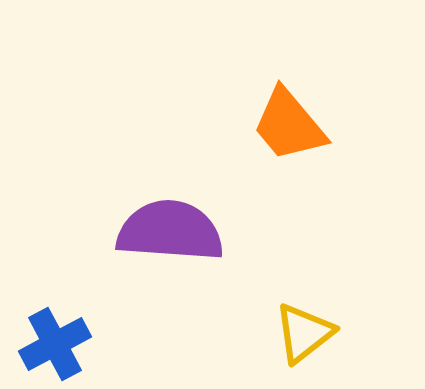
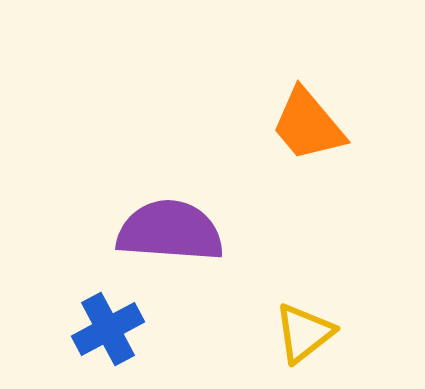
orange trapezoid: moved 19 px right
blue cross: moved 53 px right, 15 px up
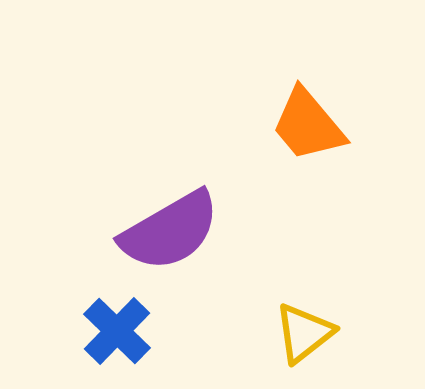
purple semicircle: rotated 146 degrees clockwise
blue cross: moved 9 px right, 2 px down; rotated 18 degrees counterclockwise
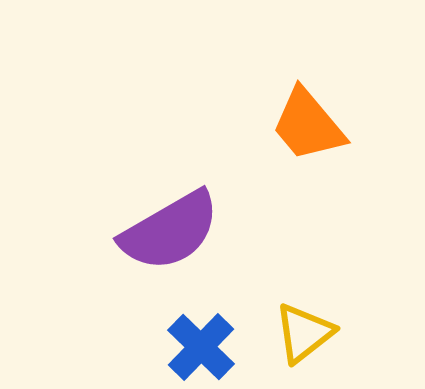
blue cross: moved 84 px right, 16 px down
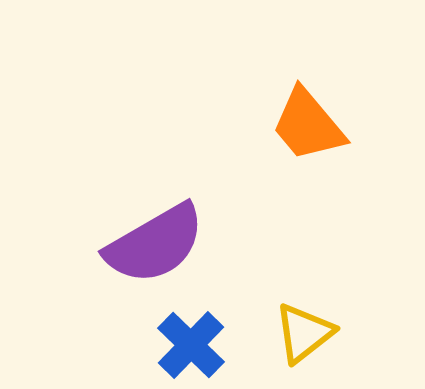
purple semicircle: moved 15 px left, 13 px down
blue cross: moved 10 px left, 2 px up
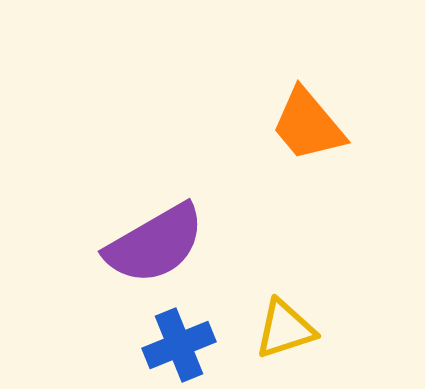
yellow triangle: moved 19 px left, 4 px up; rotated 20 degrees clockwise
blue cross: moved 12 px left; rotated 24 degrees clockwise
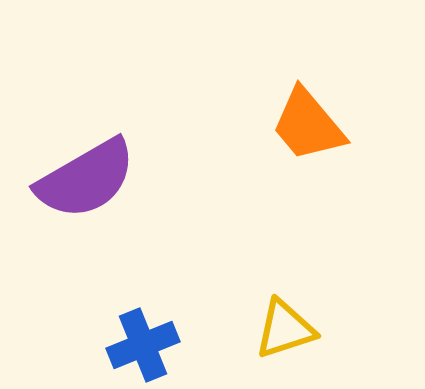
purple semicircle: moved 69 px left, 65 px up
blue cross: moved 36 px left
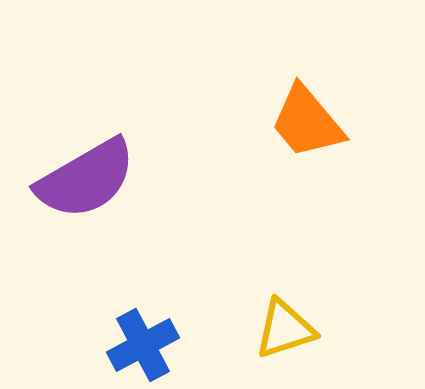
orange trapezoid: moved 1 px left, 3 px up
blue cross: rotated 6 degrees counterclockwise
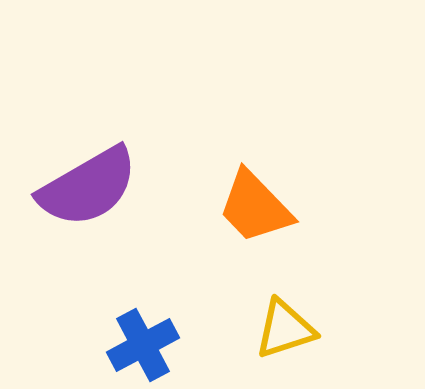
orange trapezoid: moved 52 px left, 85 px down; rotated 4 degrees counterclockwise
purple semicircle: moved 2 px right, 8 px down
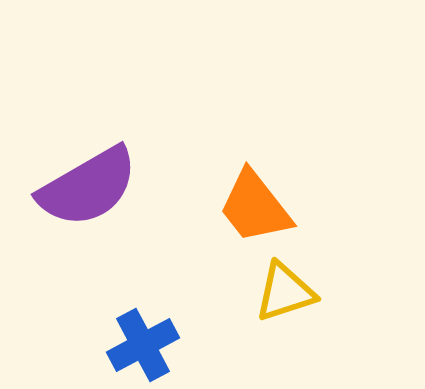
orange trapezoid: rotated 6 degrees clockwise
yellow triangle: moved 37 px up
